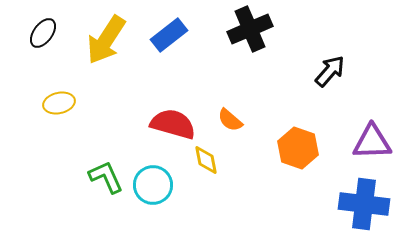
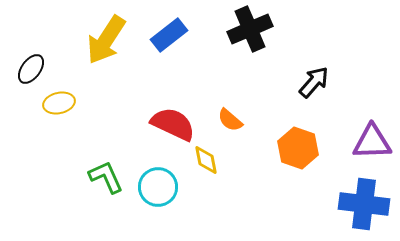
black ellipse: moved 12 px left, 36 px down
black arrow: moved 16 px left, 11 px down
red semicircle: rotated 9 degrees clockwise
cyan circle: moved 5 px right, 2 px down
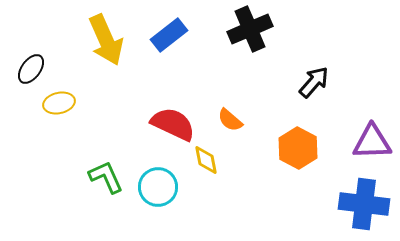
yellow arrow: rotated 57 degrees counterclockwise
orange hexagon: rotated 9 degrees clockwise
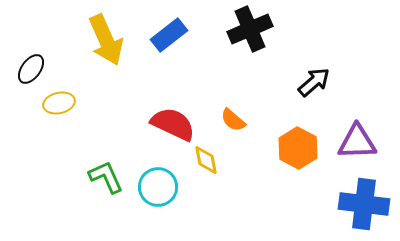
black arrow: rotated 8 degrees clockwise
orange semicircle: moved 3 px right
purple triangle: moved 15 px left
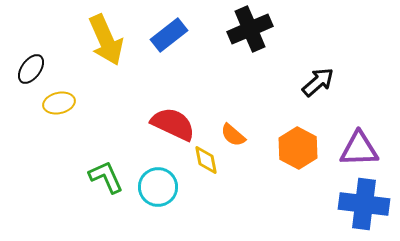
black arrow: moved 4 px right
orange semicircle: moved 15 px down
purple triangle: moved 2 px right, 7 px down
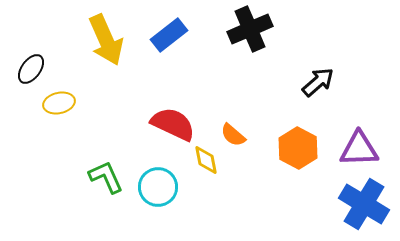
blue cross: rotated 24 degrees clockwise
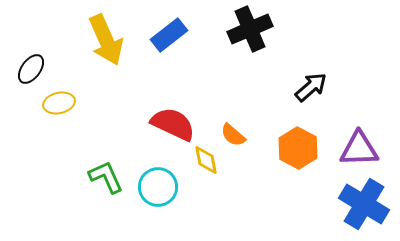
black arrow: moved 7 px left, 5 px down
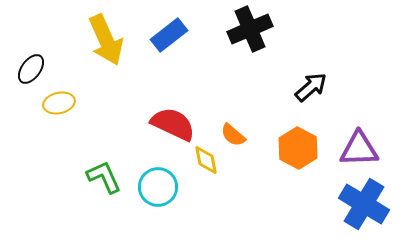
green L-shape: moved 2 px left
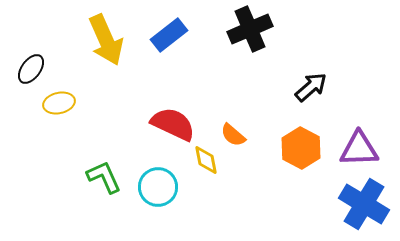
orange hexagon: moved 3 px right
